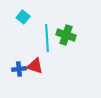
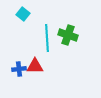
cyan square: moved 3 px up
green cross: moved 2 px right
red triangle: rotated 18 degrees counterclockwise
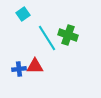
cyan square: rotated 16 degrees clockwise
cyan line: rotated 28 degrees counterclockwise
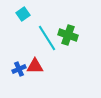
blue cross: rotated 16 degrees counterclockwise
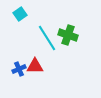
cyan square: moved 3 px left
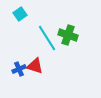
red triangle: rotated 18 degrees clockwise
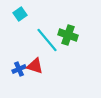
cyan line: moved 2 px down; rotated 8 degrees counterclockwise
